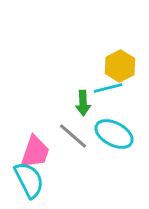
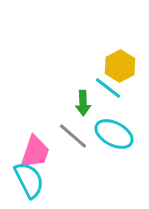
cyan line: rotated 52 degrees clockwise
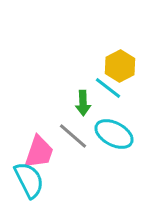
pink trapezoid: moved 4 px right
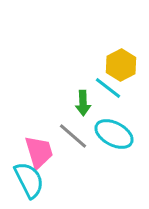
yellow hexagon: moved 1 px right, 1 px up
pink trapezoid: rotated 36 degrees counterclockwise
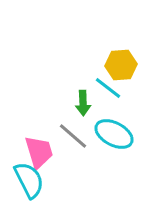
yellow hexagon: rotated 24 degrees clockwise
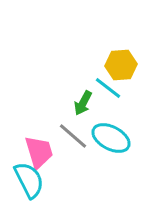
green arrow: rotated 30 degrees clockwise
cyan ellipse: moved 3 px left, 4 px down
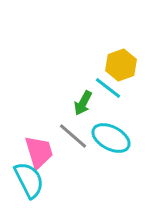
yellow hexagon: rotated 16 degrees counterclockwise
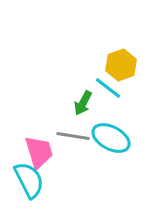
gray line: rotated 32 degrees counterclockwise
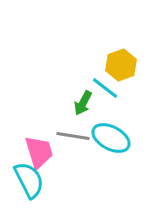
cyan line: moved 3 px left
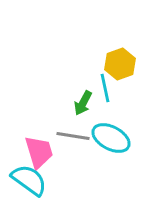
yellow hexagon: moved 1 px left, 1 px up
cyan line: rotated 40 degrees clockwise
cyan semicircle: rotated 27 degrees counterclockwise
